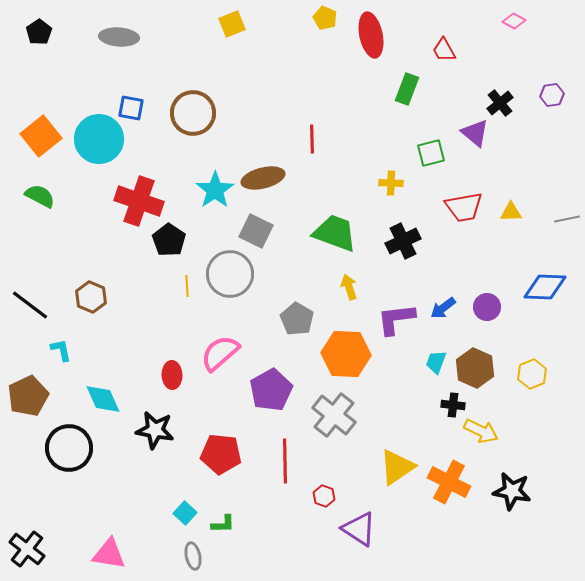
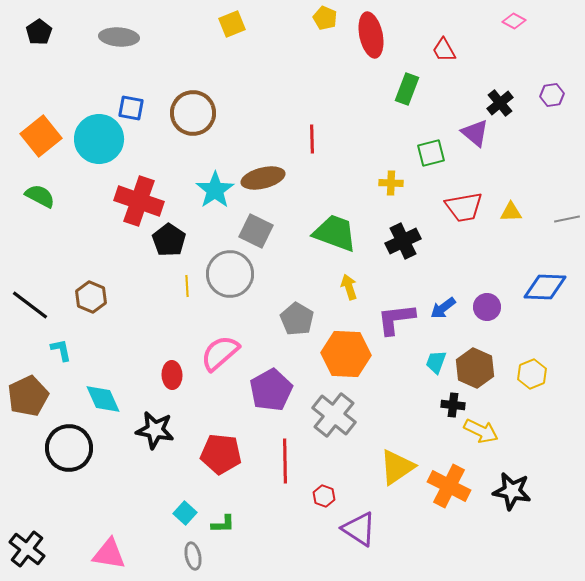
orange cross at (449, 482): moved 4 px down
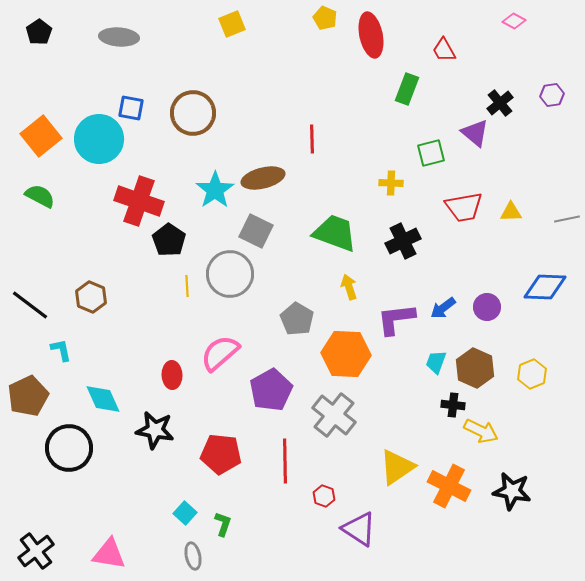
green L-shape at (223, 524): rotated 70 degrees counterclockwise
black cross at (27, 549): moved 9 px right, 2 px down; rotated 15 degrees clockwise
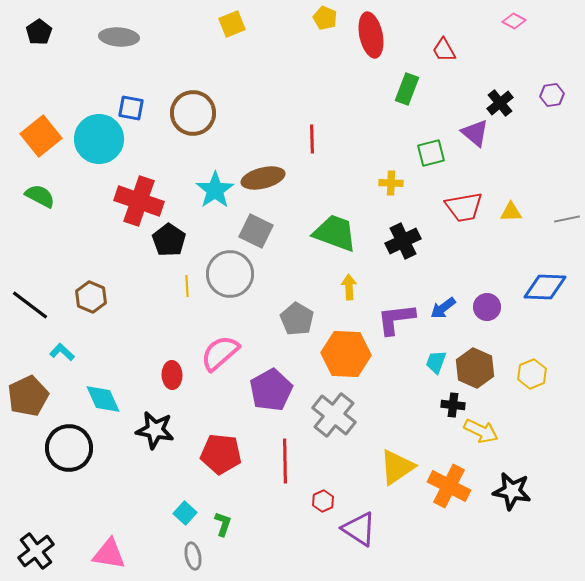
yellow arrow at (349, 287): rotated 15 degrees clockwise
cyan L-shape at (61, 350): moved 1 px right, 2 px down; rotated 35 degrees counterclockwise
red hexagon at (324, 496): moved 1 px left, 5 px down; rotated 15 degrees clockwise
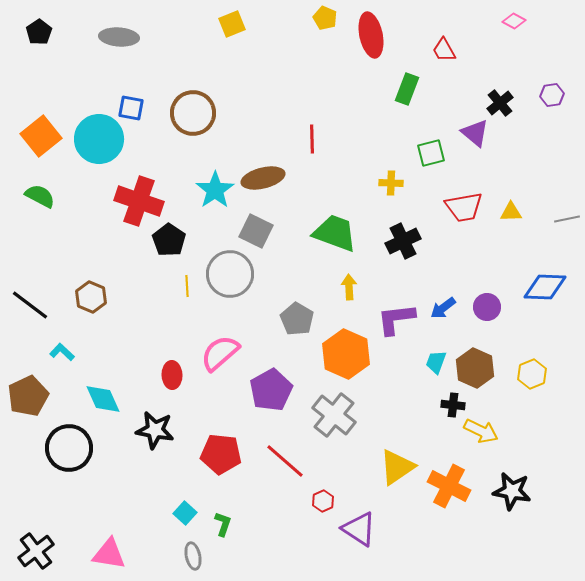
orange hexagon at (346, 354): rotated 21 degrees clockwise
red line at (285, 461): rotated 48 degrees counterclockwise
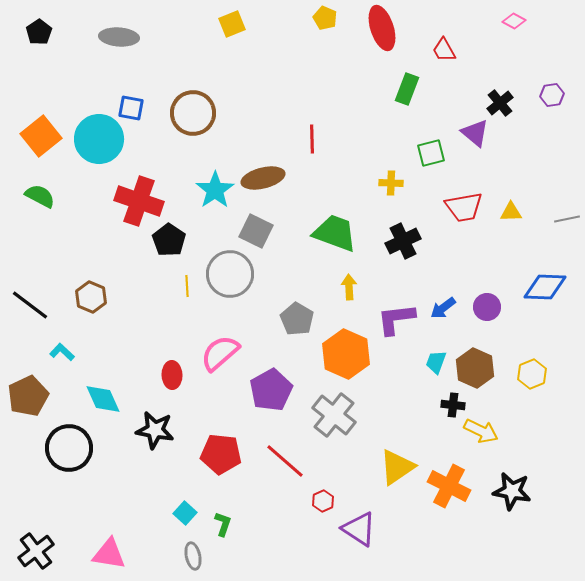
red ellipse at (371, 35): moved 11 px right, 7 px up; rotated 6 degrees counterclockwise
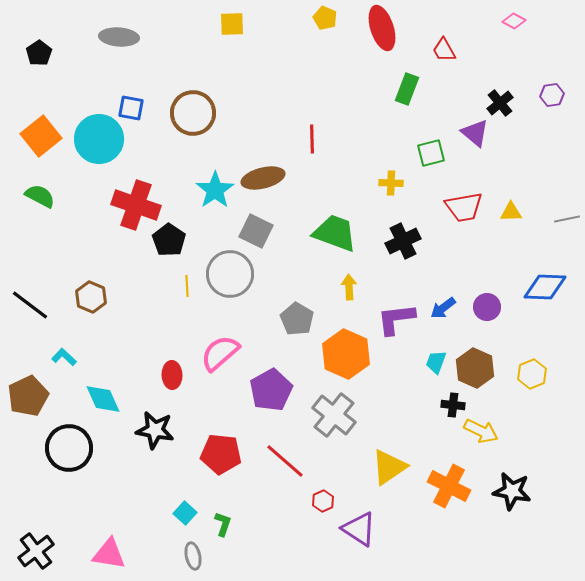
yellow square at (232, 24): rotated 20 degrees clockwise
black pentagon at (39, 32): moved 21 px down
red cross at (139, 201): moved 3 px left, 4 px down
cyan L-shape at (62, 352): moved 2 px right, 5 px down
yellow triangle at (397, 467): moved 8 px left
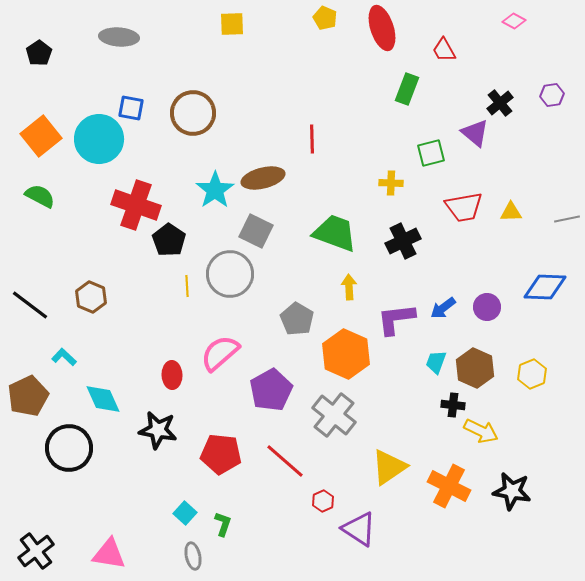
black star at (155, 430): moved 3 px right
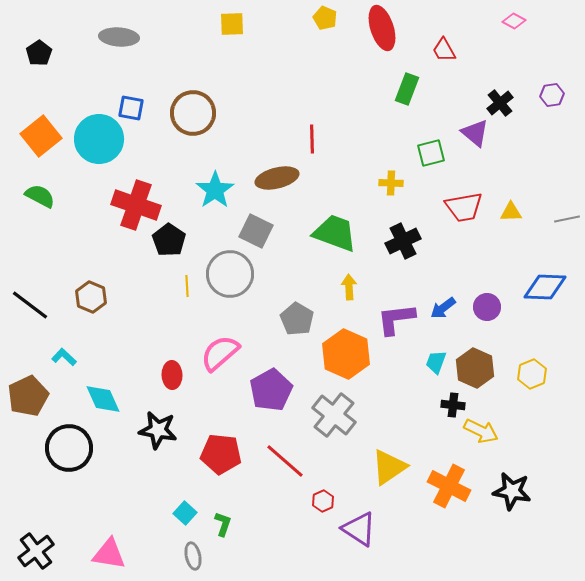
brown ellipse at (263, 178): moved 14 px right
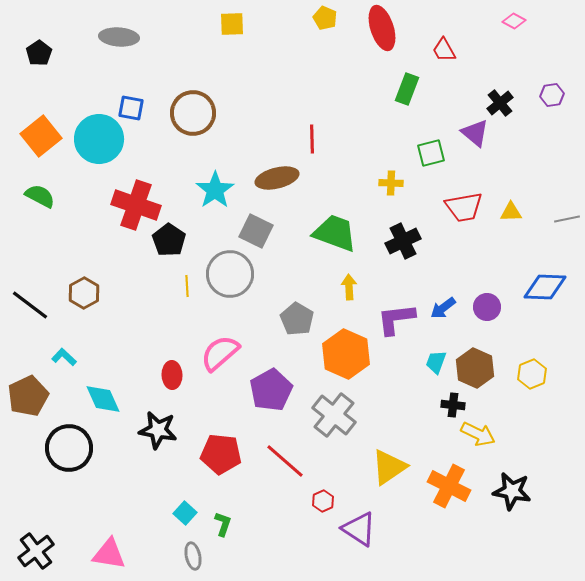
brown hexagon at (91, 297): moved 7 px left, 4 px up; rotated 8 degrees clockwise
yellow arrow at (481, 431): moved 3 px left, 3 px down
